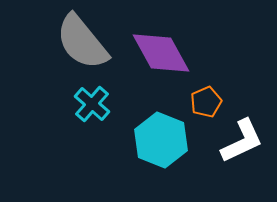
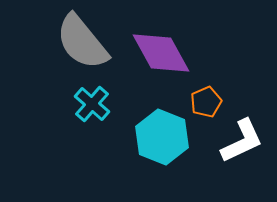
cyan hexagon: moved 1 px right, 3 px up
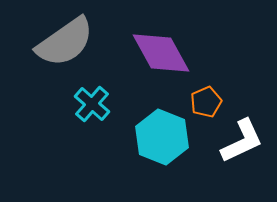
gray semicircle: moved 17 px left; rotated 86 degrees counterclockwise
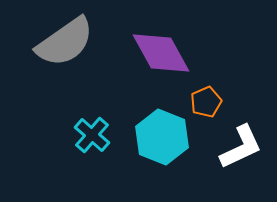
cyan cross: moved 31 px down
white L-shape: moved 1 px left, 6 px down
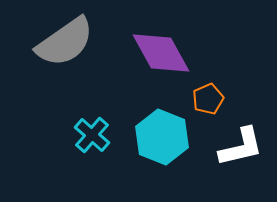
orange pentagon: moved 2 px right, 3 px up
white L-shape: rotated 12 degrees clockwise
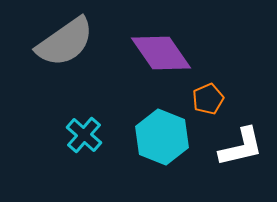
purple diamond: rotated 6 degrees counterclockwise
cyan cross: moved 8 px left
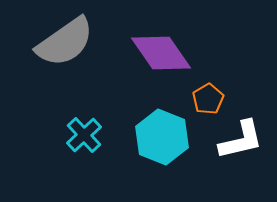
orange pentagon: rotated 8 degrees counterclockwise
cyan cross: rotated 6 degrees clockwise
white L-shape: moved 7 px up
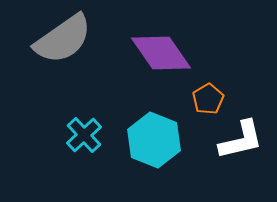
gray semicircle: moved 2 px left, 3 px up
cyan hexagon: moved 8 px left, 3 px down
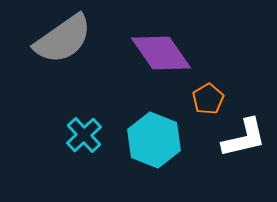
white L-shape: moved 3 px right, 2 px up
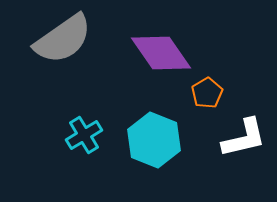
orange pentagon: moved 1 px left, 6 px up
cyan cross: rotated 12 degrees clockwise
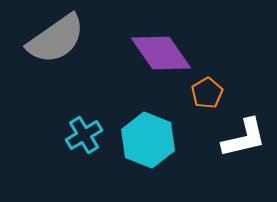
gray semicircle: moved 7 px left
cyan hexagon: moved 6 px left
